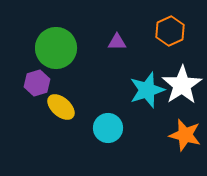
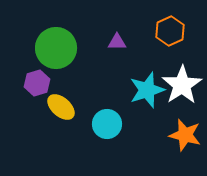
cyan circle: moved 1 px left, 4 px up
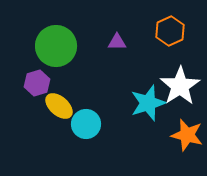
green circle: moved 2 px up
white star: moved 2 px left, 1 px down
cyan star: moved 1 px right, 13 px down
yellow ellipse: moved 2 px left, 1 px up
cyan circle: moved 21 px left
orange star: moved 2 px right
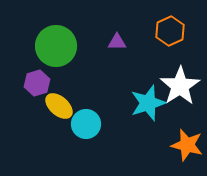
orange star: moved 10 px down
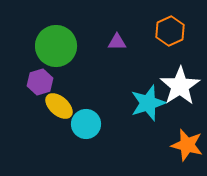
purple hexagon: moved 3 px right, 1 px up
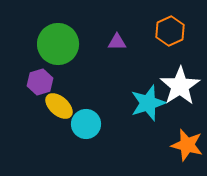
green circle: moved 2 px right, 2 px up
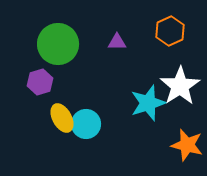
yellow ellipse: moved 3 px right, 12 px down; rotated 20 degrees clockwise
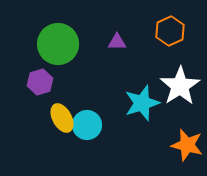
cyan star: moved 6 px left
cyan circle: moved 1 px right, 1 px down
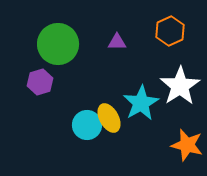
cyan star: moved 1 px left; rotated 12 degrees counterclockwise
yellow ellipse: moved 47 px right
